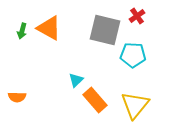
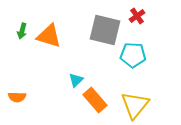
orange triangle: moved 8 px down; rotated 12 degrees counterclockwise
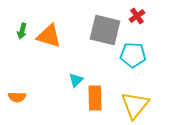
orange rectangle: moved 2 px up; rotated 40 degrees clockwise
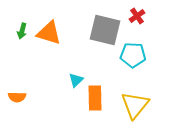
orange triangle: moved 3 px up
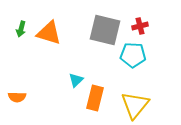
red cross: moved 3 px right, 10 px down; rotated 21 degrees clockwise
green arrow: moved 1 px left, 2 px up
orange rectangle: rotated 15 degrees clockwise
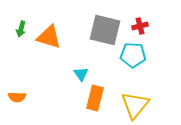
orange triangle: moved 4 px down
cyan triangle: moved 5 px right, 6 px up; rotated 21 degrees counterclockwise
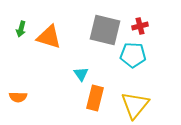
orange semicircle: moved 1 px right
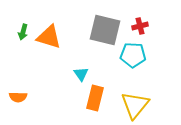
green arrow: moved 2 px right, 3 px down
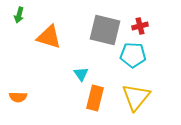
green arrow: moved 4 px left, 17 px up
yellow triangle: moved 1 px right, 8 px up
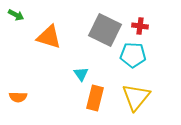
green arrow: moved 3 px left; rotated 77 degrees counterclockwise
red cross: rotated 21 degrees clockwise
gray square: rotated 12 degrees clockwise
